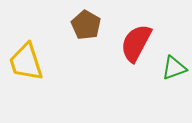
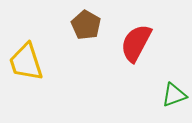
green triangle: moved 27 px down
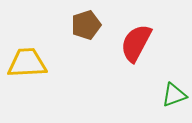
brown pentagon: rotated 24 degrees clockwise
yellow trapezoid: moved 1 px right, 1 px down; rotated 105 degrees clockwise
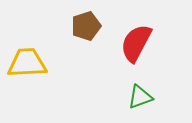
brown pentagon: moved 1 px down
green triangle: moved 34 px left, 2 px down
